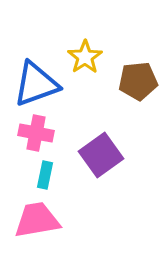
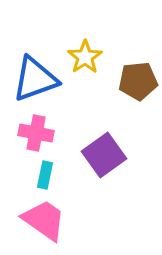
blue triangle: moved 1 px left, 5 px up
purple square: moved 3 px right
pink trapezoid: moved 7 px right; rotated 45 degrees clockwise
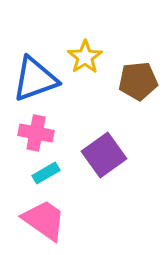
cyan rectangle: moved 1 px right, 2 px up; rotated 48 degrees clockwise
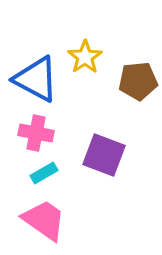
blue triangle: moved 1 px right; rotated 48 degrees clockwise
purple square: rotated 33 degrees counterclockwise
cyan rectangle: moved 2 px left
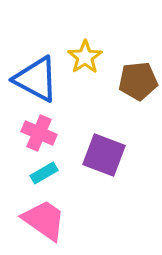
pink cross: moved 3 px right; rotated 12 degrees clockwise
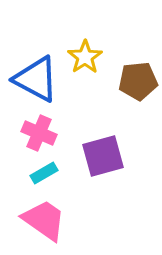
purple square: moved 1 px left, 1 px down; rotated 36 degrees counterclockwise
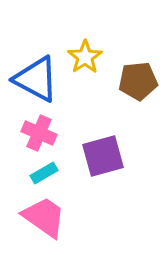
pink trapezoid: moved 3 px up
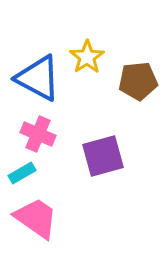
yellow star: moved 2 px right
blue triangle: moved 2 px right, 1 px up
pink cross: moved 1 px left, 1 px down
cyan rectangle: moved 22 px left
pink trapezoid: moved 8 px left, 1 px down
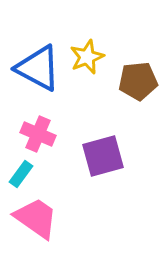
yellow star: rotated 12 degrees clockwise
blue triangle: moved 10 px up
cyan rectangle: moved 1 px left, 1 px down; rotated 24 degrees counterclockwise
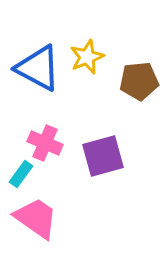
brown pentagon: moved 1 px right
pink cross: moved 7 px right, 9 px down
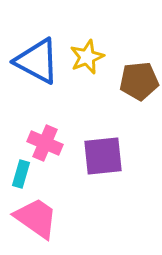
blue triangle: moved 1 px left, 7 px up
purple square: rotated 9 degrees clockwise
cyan rectangle: rotated 20 degrees counterclockwise
